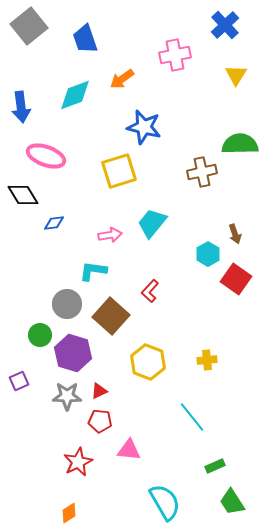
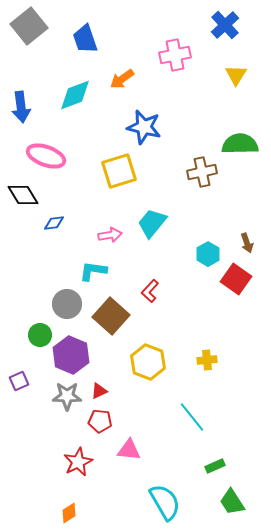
brown arrow: moved 12 px right, 9 px down
purple hexagon: moved 2 px left, 2 px down; rotated 6 degrees clockwise
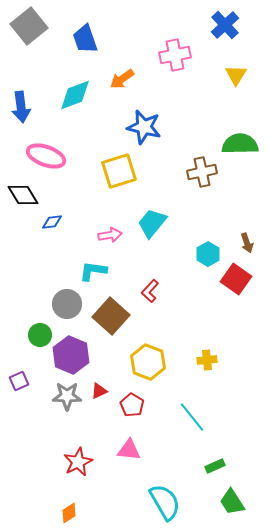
blue diamond: moved 2 px left, 1 px up
red pentagon: moved 32 px right, 16 px up; rotated 25 degrees clockwise
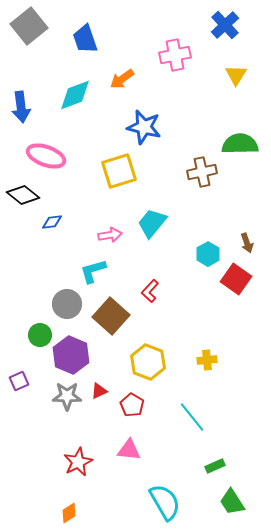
black diamond: rotated 20 degrees counterclockwise
cyan L-shape: rotated 24 degrees counterclockwise
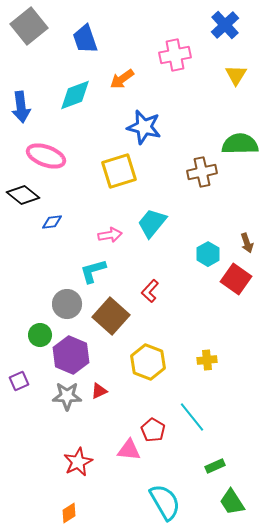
red pentagon: moved 21 px right, 25 px down
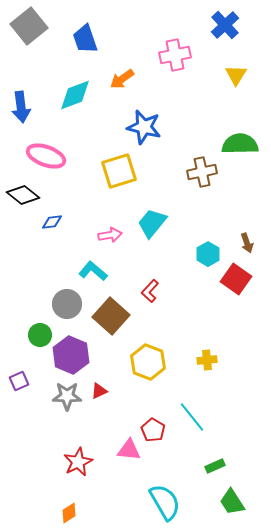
cyan L-shape: rotated 56 degrees clockwise
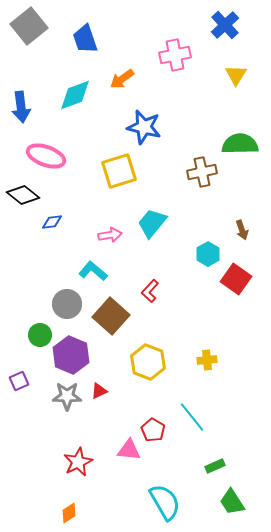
brown arrow: moved 5 px left, 13 px up
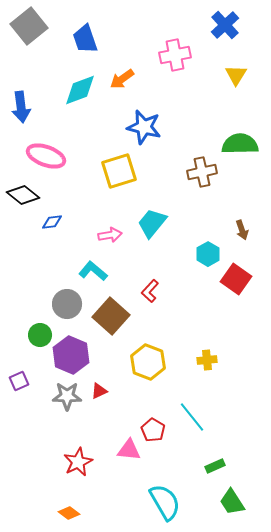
cyan diamond: moved 5 px right, 5 px up
orange diamond: rotated 70 degrees clockwise
